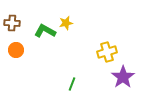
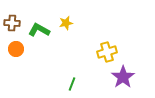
green L-shape: moved 6 px left, 1 px up
orange circle: moved 1 px up
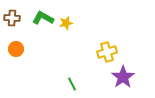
brown cross: moved 5 px up
green L-shape: moved 4 px right, 12 px up
green line: rotated 48 degrees counterclockwise
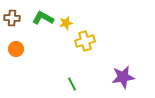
yellow cross: moved 22 px left, 11 px up
purple star: rotated 25 degrees clockwise
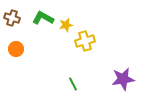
brown cross: rotated 14 degrees clockwise
yellow star: moved 2 px down
purple star: moved 2 px down
green line: moved 1 px right
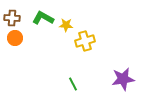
brown cross: rotated 14 degrees counterclockwise
yellow star: rotated 16 degrees clockwise
orange circle: moved 1 px left, 11 px up
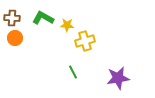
yellow star: moved 1 px right
purple star: moved 5 px left, 1 px up
green line: moved 12 px up
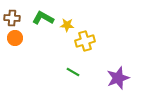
green line: rotated 32 degrees counterclockwise
purple star: rotated 10 degrees counterclockwise
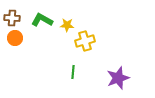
green L-shape: moved 1 px left, 2 px down
green line: rotated 64 degrees clockwise
